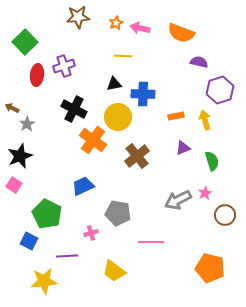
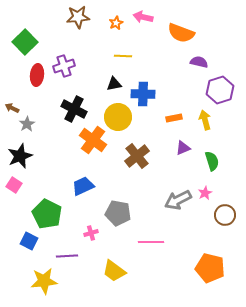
pink arrow: moved 3 px right, 11 px up
orange rectangle: moved 2 px left, 2 px down
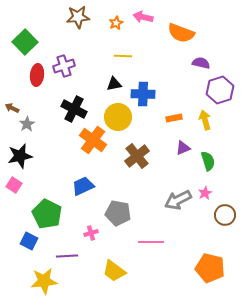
purple semicircle: moved 2 px right, 1 px down
black star: rotated 10 degrees clockwise
green semicircle: moved 4 px left
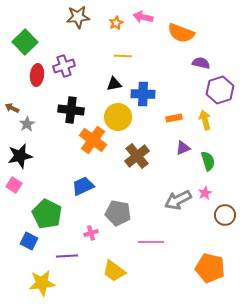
black cross: moved 3 px left, 1 px down; rotated 20 degrees counterclockwise
yellow star: moved 2 px left, 2 px down
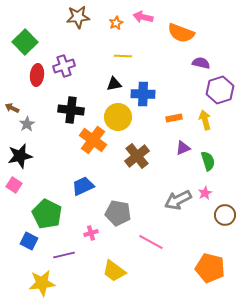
pink line: rotated 30 degrees clockwise
purple line: moved 3 px left, 1 px up; rotated 10 degrees counterclockwise
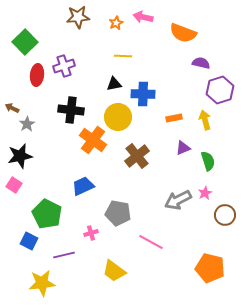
orange semicircle: moved 2 px right
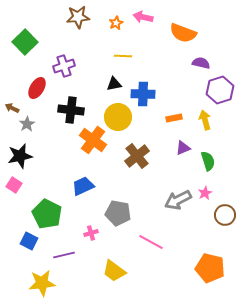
red ellipse: moved 13 px down; rotated 25 degrees clockwise
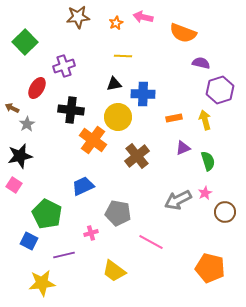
brown circle: moved 3 px up
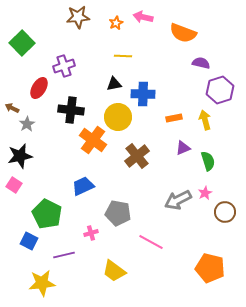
green square: moved 3 px left, 1 px down
red ellipse: moved 2 px right
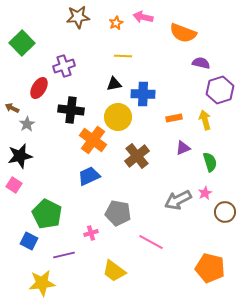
green semicircle: moved 2 px right, 1 px down
blue trapezoid: moved 6 px right, 10 px up
